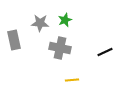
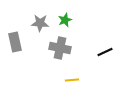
gray rectangle: moved 1 px right, 2 px down
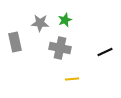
yellow line: moved 1 px up
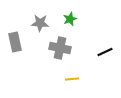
green star: moved 5 px right, 1 px up
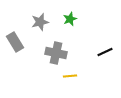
gray star: moved 1 px up; rotated 18 degrees counterclockwise
gray rectangle: rotated 18 degrees counterclockwise
gray cross: moved 4 px left, 5 px down
yellow line: moved 2 px left, 3 px up
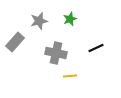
gray star: moved 1 px left, 1 px up
gray rectangle: rotated 72 degrees clockwise
black line: moved 9 px left, 4 px up
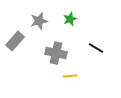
gray rectangle: moved 1 px up
black line: rotated 56 degrees clockwise
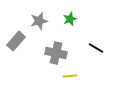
gray rectangle: moved 1 px right
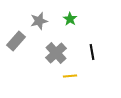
green star: rotated 16 degrees counterclockwise
black line: moved 4 px left, 4 px down; rotated 49 degrees clockwise
gray cross: rotated 35 degrees clockwise
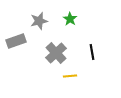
gray rectangle: rotated 30 degrees clockwise
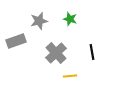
green star: rotated 16 degrees counterclockwise
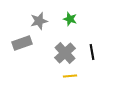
gray rectangle: moved 6 px right, 2 px down
gray cross: moved 9 px right
